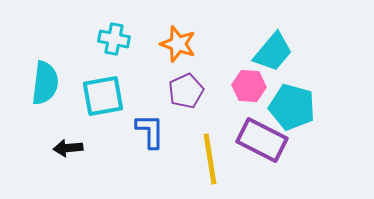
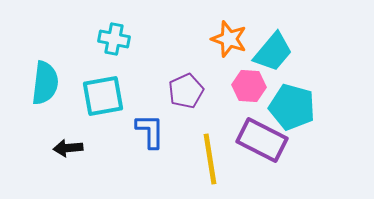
orange star: moved 51 px right, 5 px up
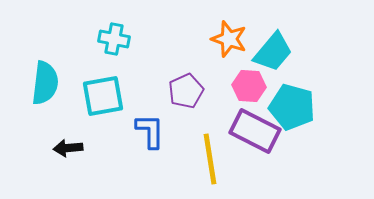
purple rectangle: moved 7 px left, 9 px up
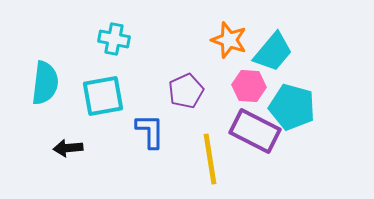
orange star: moved 1 px down
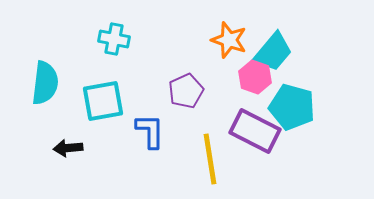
pink hexagon: moved 6 px right, 9 px up; rotated 16 degrees clockwise
cyan square: moved 5 px down
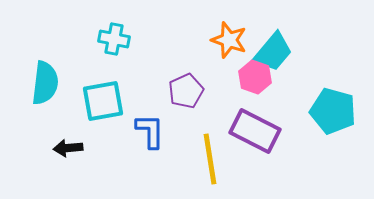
cyan pentagon: moved 41 px right, 4 px down
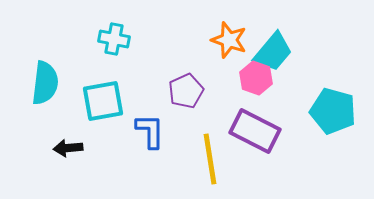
pink hexagon: moved 1 px right, 1 px down
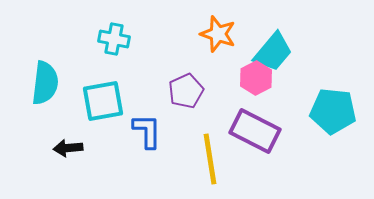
orange star: moved 11 px left, 6 px up
pink hexagon: rotated 12 degrees clockwise
cyan pentagon: rotated 9 degrees counterclockwise
blue L-shape: moved 3 px left
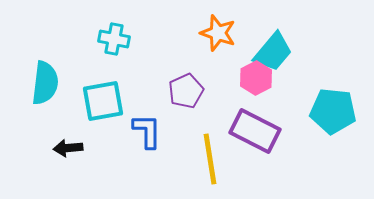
orange star: moved 1 px up
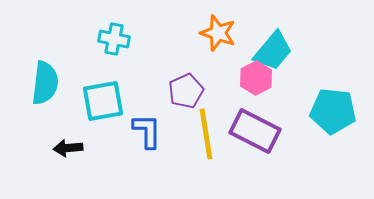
cyan trapezoid: moved 1 px up
yellow line: moved 4 px left, 25 px up
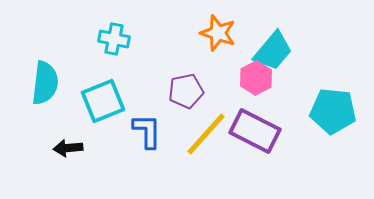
purple pentagon: rotated 12 degrees clockwise
cyan square: rotated 12 degrees counterclockwise
yellow line: rotated 51 degrees clockwise
